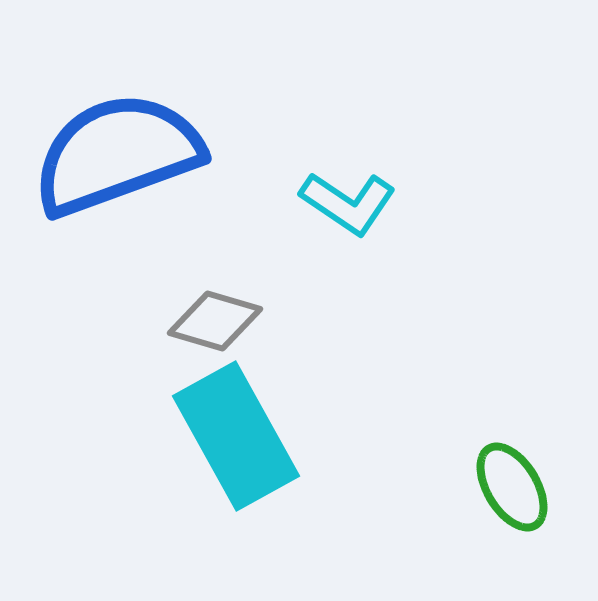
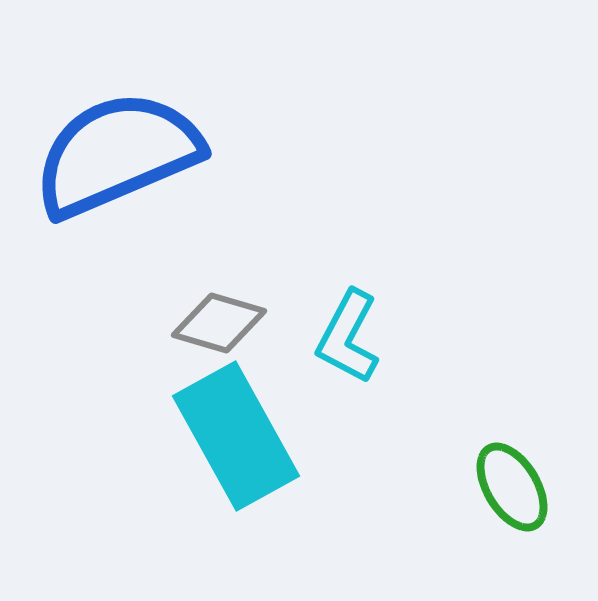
blue semicircle: rotated 3 degrees counterclockwise
cyan L-shape: moved 134 px down; rotated 84 degrees clockwise
gray diamond: moved 4 px right, 2 px down
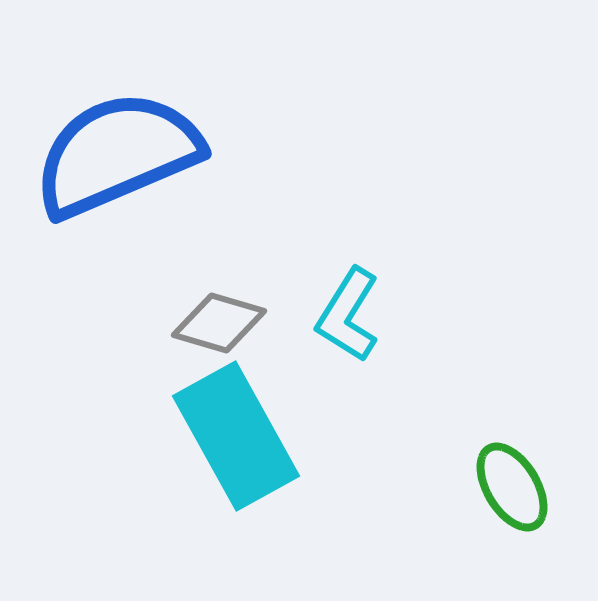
cyan L-shape: moved 22 px up; rotated 4 degrees clockwise
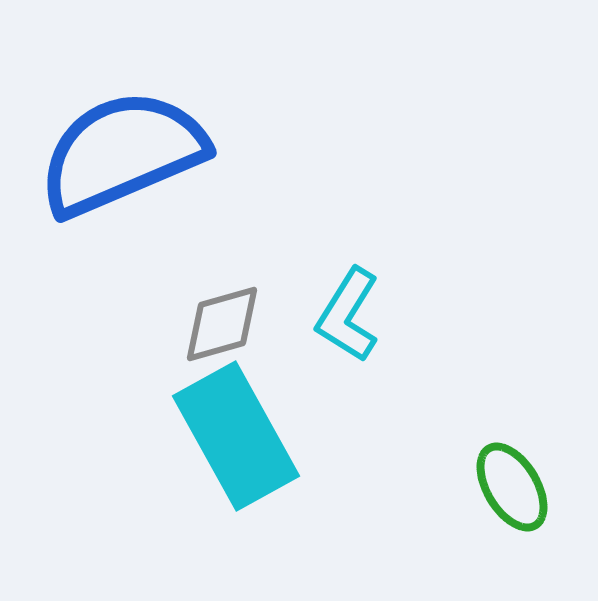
blue semicircle: moved 5 px right, 1 px up
gray diamond: moved 3 px right, 1 px down; rotated 32 degrees counterclockwise
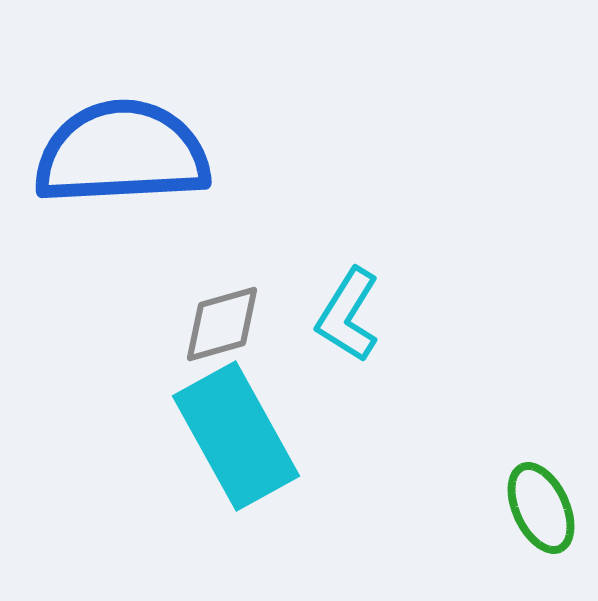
blue semicircle: rotated 20 degrees clockwise
green ellipse: moved 29 px right, 21 px down; rotated 6 degrees clockwise
